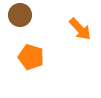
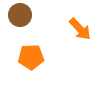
orange pentagon: rotated 20 degrees counterclockwise
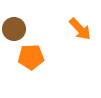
brown circle: moved 6 px left, 14 px down
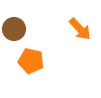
orange pentagon: moved 4 px down; rotated 15 degrees clockwise
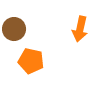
orange arrow: rotated 55 degrees clockwise
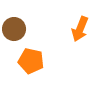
orange arrow: rotated 10 degrees clockwise
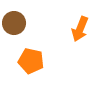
brown circle: moved 6 px up
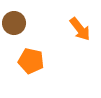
orange arrow: rotated 60 degrees counterclockwise
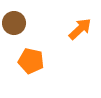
orange arrow: rotated 95 degrees counterclockwise
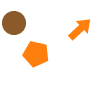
orange pentagon: moved 5 px right, 7 px up
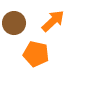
orange arrow: moved 27 px left, 8 px up
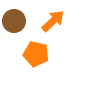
brown circle: moved 2 px up
